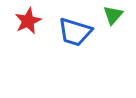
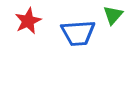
blue trapezoid: moved 3 px right, 1 px down; rotated 21 degrees counterclockwise
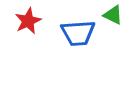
green triangle: rotated 45 degrees counterclockwise
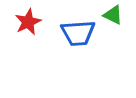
red star: moved 1 px down
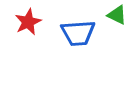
green triangle: moved 4 px right
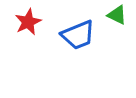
blue trapezoid: moved 2 px down; rotated 18 degrees counterclockwise
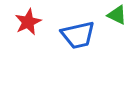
blue trapezoid: rotated 9 degrees clockwise
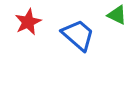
blue trapezoid: rotated 126 degrees counterclockwise
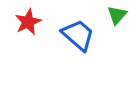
green triangle: rotated 45 degrees clockwise
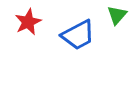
blue trapezoid: rotated 111 degrees clockwise
